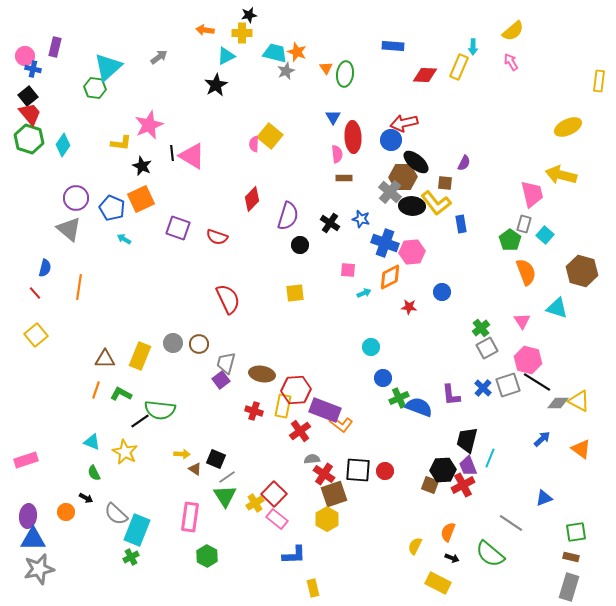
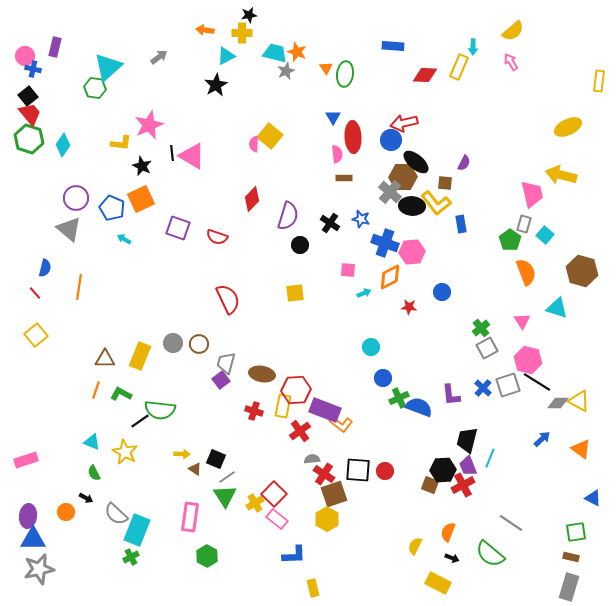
blue triangle at (544, 498): moved 49 px right; rotated 48 degrees clockwise
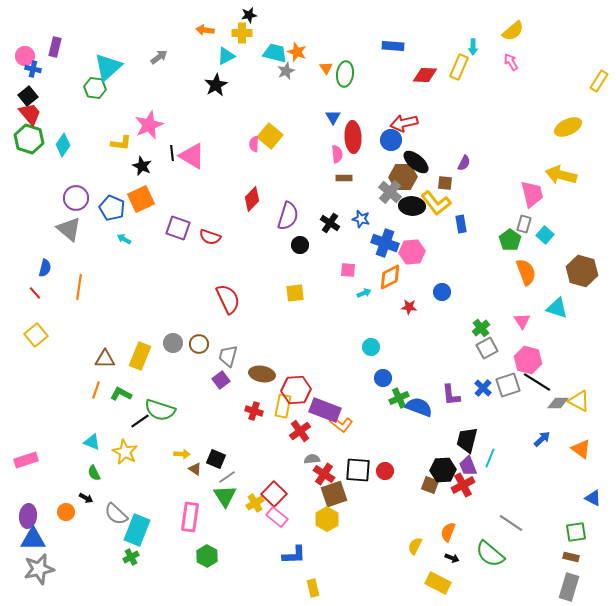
yellow rectangle at (599, 81): rotated 25 degrees clockwise
red semicircle at (217, 237): moved 7 px left
gray trapezoid at (226, 363): moved 2 px right, 7 px up
green semicircle at (160, 410): rotated 12 degrees clockwise
pink rectangle at (277, 519): moved 2 px up
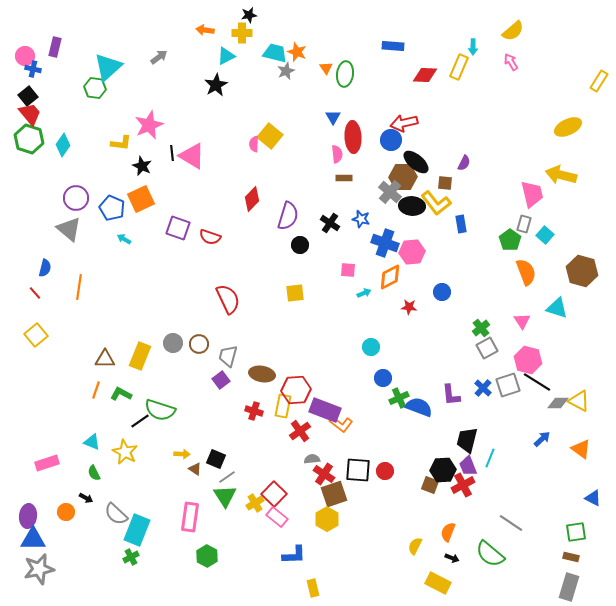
pink rectangle at (26, 460): moved 21 px right, 3 px down
